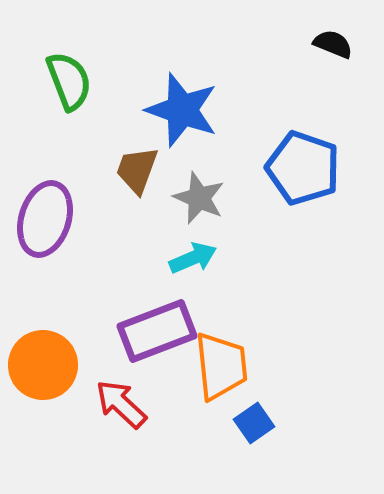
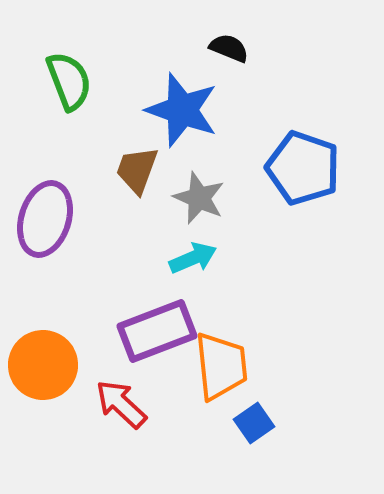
black semicircle: moved 104 px left, 4 px down
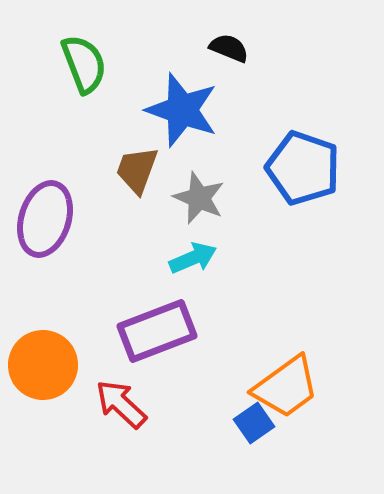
green semicircle: moved 15 px right, 17 px up
orange trapezoid: moved 65 px right, 21 px down; rotated 60 degrees clockwise
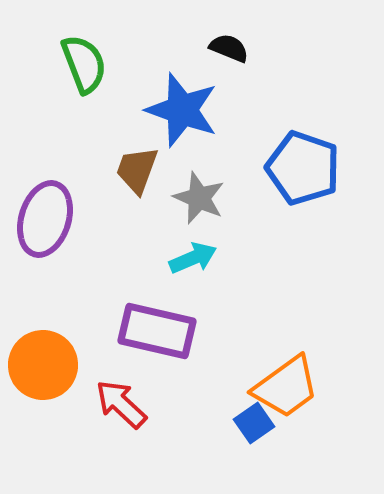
purple rectangle: rotated 34 degrees clockwise
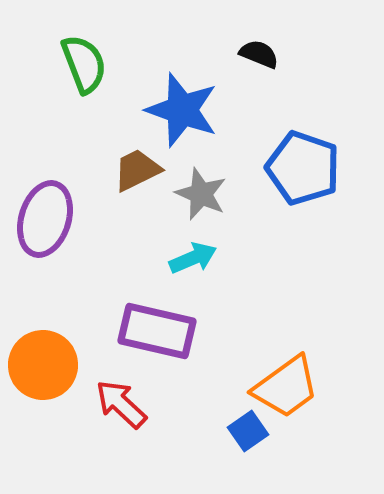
black semicircle: moved 30 px right, 6 px down
brown trapezoid: rotated 44 degrees clockwise
gray star: moved 2 px right, 4 px up
blue square: moved 6 px left, 8 px down
